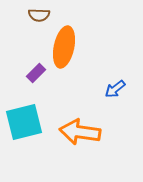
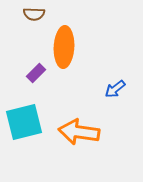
brown semicircle: moved 5 px left, 1 px up
orange ellipse: rotated 9 degrees counterclockwise
orange arrow: moved 1 px left
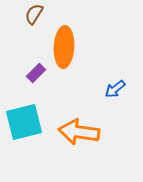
brown semicircle: rotated 120 degrees clockwise
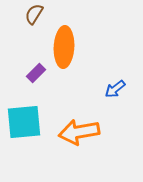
cyan square: rotated 9 degrees clockwise
orange arrow: rotated 18 degrees counterclockwise
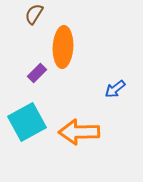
orange ellipse: moved 1 px left
purple rectangle: moved 1 px right
cyan square: moved 3 px right; rotated 24 degrees counterclockwise
orange arrow: rotated 9 degrees clockwise
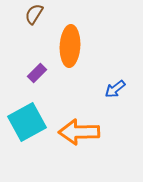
orange ellipse: moved 7 px right, 1 px up
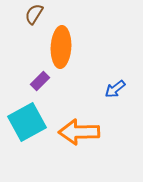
orange ellipse: moved 9 px left, 1 px down
purple rectangle: moved 3 px right, 8 px down
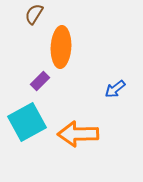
orange arrow: moved 1 px left, 2 px down
